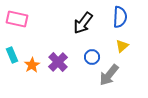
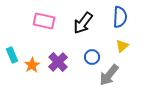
pink rectangle: moved 27 px right, 2 px down
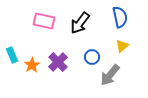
blue semicircle: rotated 15 degrees counterclockwise
black arrow: moved 3 px left
gray arrow: moved 1 px right
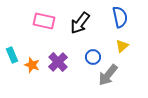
blue circle: moved 1 px right
orange star: rotated 21 degrees counterclockwise
gray arrow: moved 2 px left
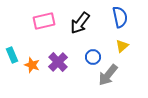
pink rectangle: rotated 25 degrees counterclockwise
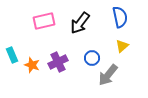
blue circle: moved 1 px left, 1 px down
purple cross: rotated 18 degrees clockwise
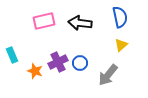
black arrow: rotated 60 degrees clockwise
yellow triangle: moved 1 px left, 1 px up
blue circle: moved 12 px left, 5 px down
orange star: moved 3 px right, 6 px down
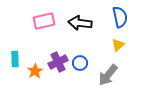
yellow triangle: moved 3 px left
cyan rectangle: moved 3 px right, 4 px down; rotated 21 degrees clockwise
orange star: rotated 21 degrees clockwise
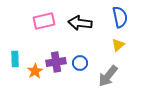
purple cross: moved 2 px left; rotated 18 degrees clockwise
gray arrow: moved 1 px down
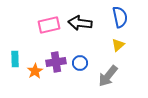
pink rectangle: moved 5 px right, 4 px down
